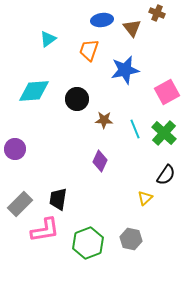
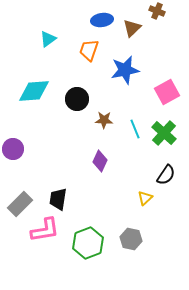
brown cross: moved 2 px up
brown triangle: rotated 24 degrees clockwise
purple circle: moved 2 px left
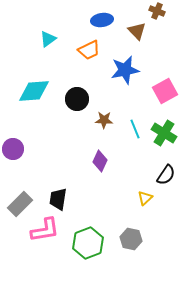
brown triangle: moved 5 px right, 3 px down; rotated 30 degrees counterclockwise
orange trapezoid: rotated 135 degrees counterclockwise
pink square: moved 2 px left, 1 px up
green cross: rotated 10 degrees counterclockwise
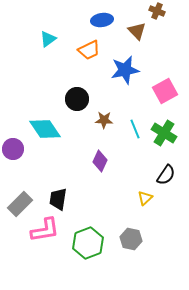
cyan diamond: moved 11 px right, 38 px down; rotated 60 degrees clockwise
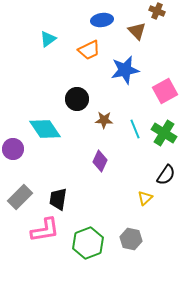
gray rectangle: moved 7 px up
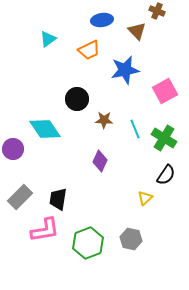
green cross: moved 5 px down
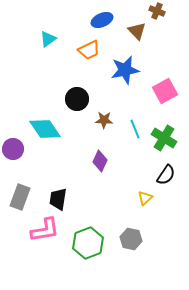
blue ellipse: rotated 15 degrees counterclockwise
gray rectangle: rotated 25 degrees counterclockwise
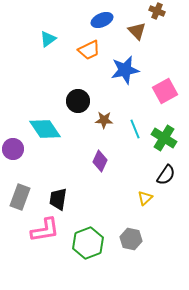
black circle: moved 1 px right, 2 px down
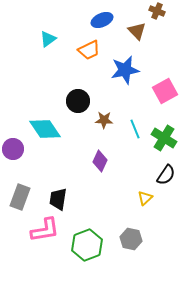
green hexagon: moved 1 px left, 2 px down
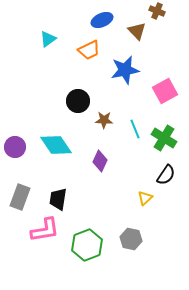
cyan diamond: moved 11 px right, 16 px down
purple circle: moved 2 px right, 2 px up
